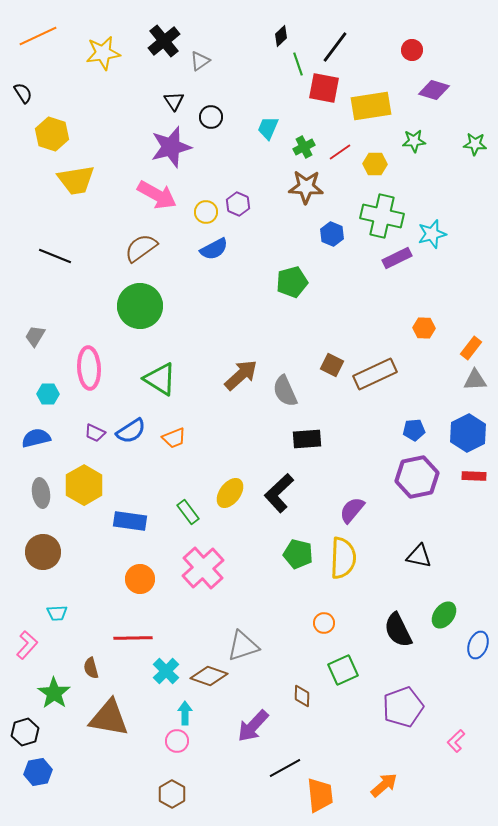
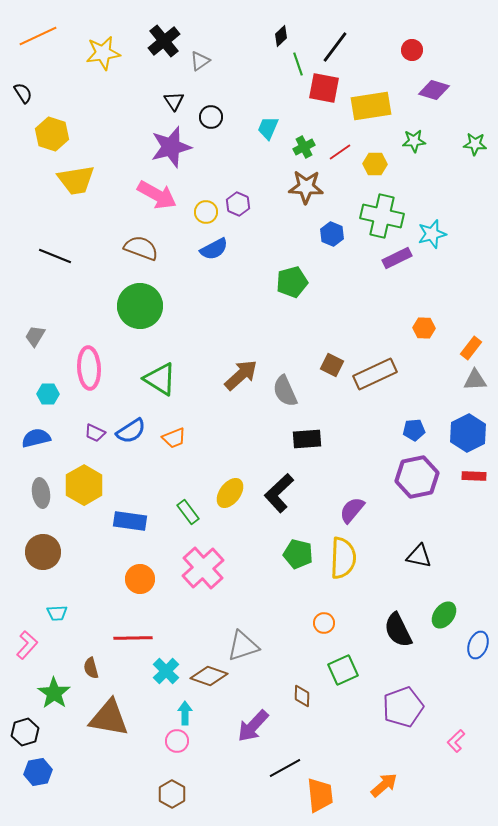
brown semicircle at (141, 248): rotated 56 degrees clockwise
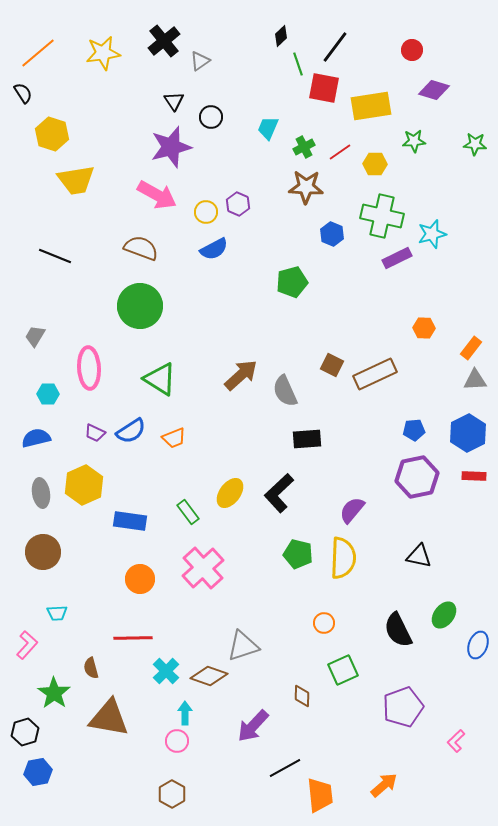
orange line at (38, 36): moved 17 px down; rotated 15 degrees counterclockwise
yellow hexagon at (84, 485): rotated 6 degrees clockwise
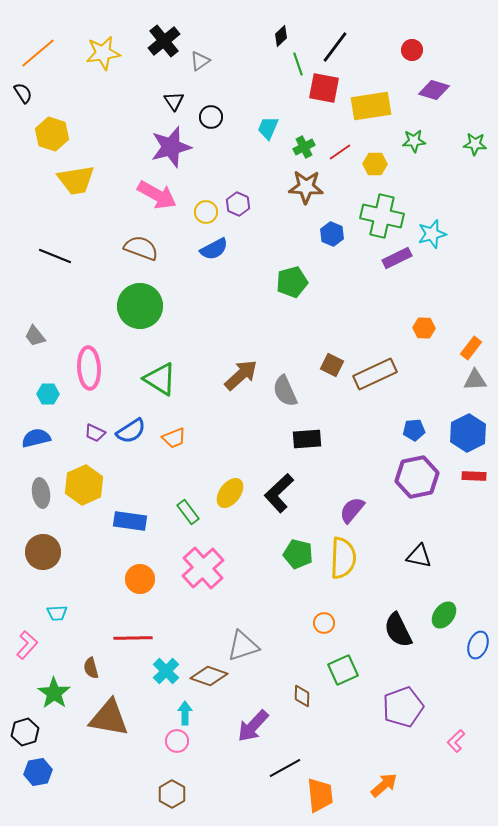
gray trapezoid at (35, 336): rotated 70 degrees counterclockwise
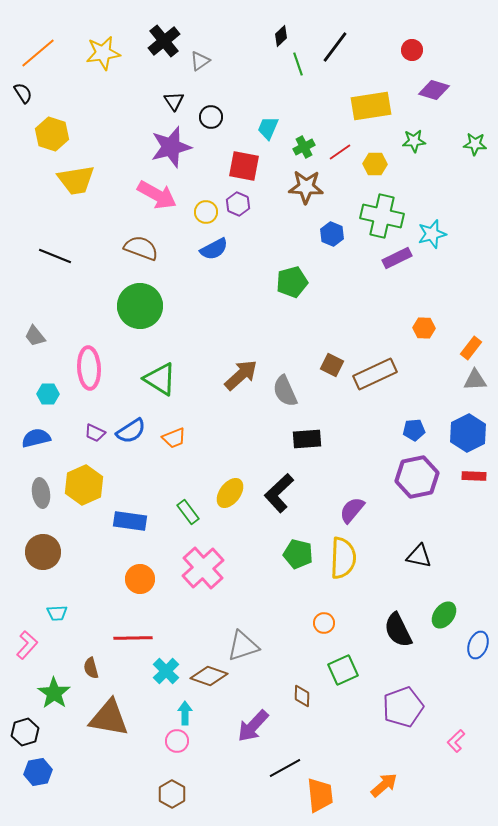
red square at (324, 88): moved 80 px left, 78 px down
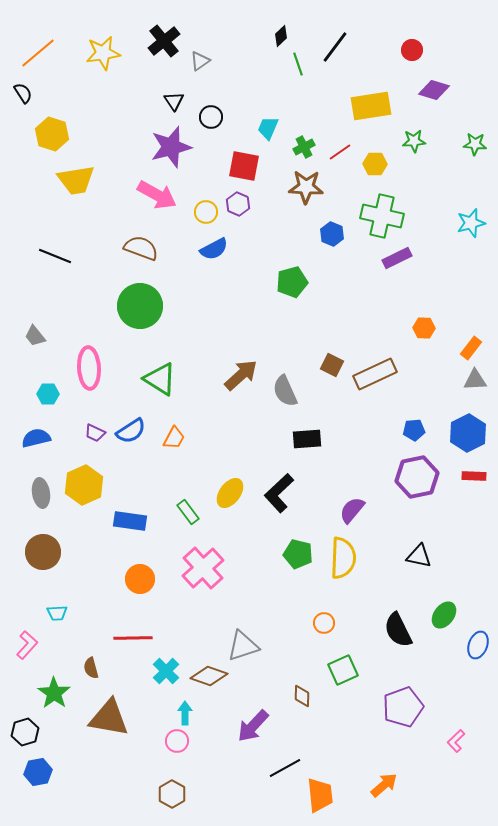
cyan star at (432, 234): moved 39 px right, 11 px up
orange trapezoid at (174, 438): rotated 40 degrees counterclockwise
